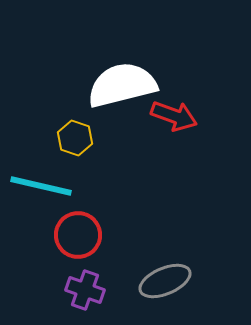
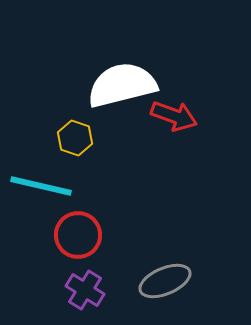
purple cross: rotated 12 degrees clockwise
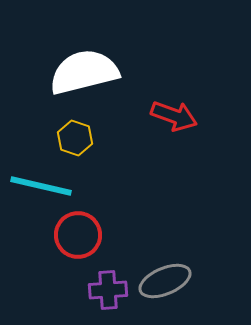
white semicircle: moved 38 px left, 13 px up
purple cross: moved 23 px right; rotated 36 degrees counterclockwise
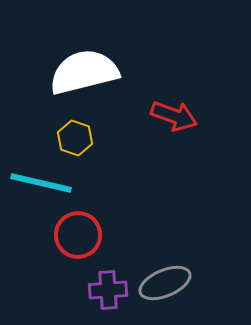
cyan line: moved 3 px up
gray ellipse: moved 2 px down
